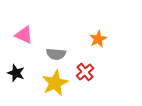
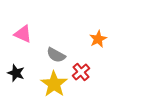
pink triangle: moved 1 px left, 1 px up
gray semicircle: moved 1 px down; rotated 24 degrees clockwise
red cross: moved 4 px left
yellow star: moved 1 px left, 1 px down; rotated 12 degrees counterclockwise
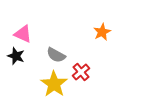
orange star: moved 4 px right, 7 px up
black star: moved 17 px up
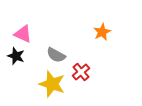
yellow star: moved 2 px left; rotated 16 degrees counterclockwise
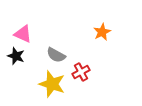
red cross: rotated 12 degrees clockwise
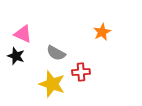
gray semicircle: moved 2 px up
red cross: rotated 24 degrees clockwise
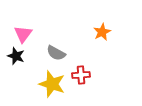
pink triangle: rotated 42 degrees clockwise
red cross: moved 3 px down
